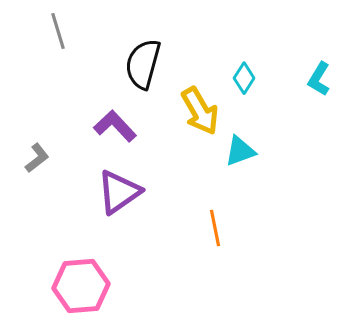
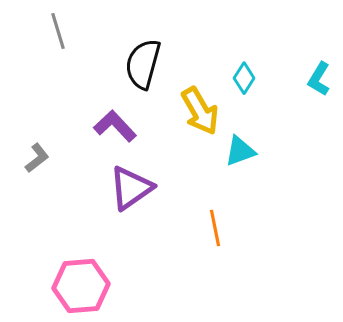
purple triangle: moved 12 px right, 4 px up
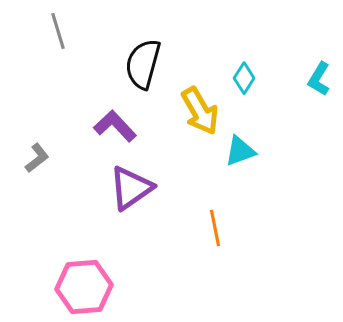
pink hexagon: moved 3 px right, 1 px down
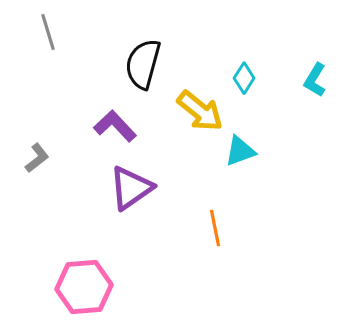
gray line: moved 10 px left, 1 px down
cyan L-shape: moved 4 px left, 1 px down
yellow arrow: rotated 21 degrees counterclockwise
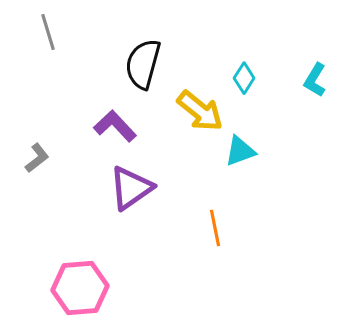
pink hexagon: moved 4 px left, 1 px down
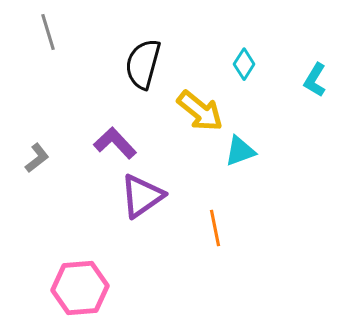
cyan diamond: moved 14 px up
purple L-shape: moved 17 px down
purple triangle: moved 11 px right, 8 px down
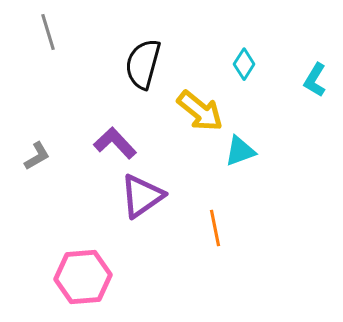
gray L-shape: moved 2 px up; rotated 8 degrees clockwise
pink hexagon: moved 3 px right, 11 px up
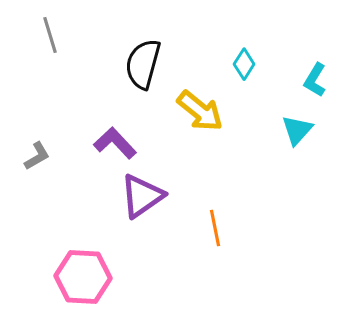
gray line: moved 2 px right, 3 px down
cyan triangle: moved 57 px right, 21 px up; rotated 28 degrees counterclockwise
pink hexagon: rotated 8 degrees clockwise
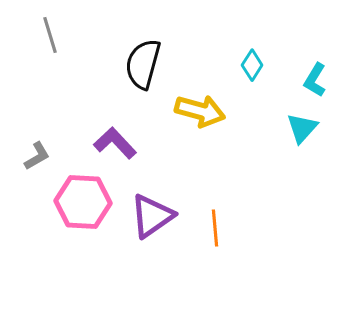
cyan diamond: moved 8 px right, 1 px down
yellow arrow: rotated 24 degrees counterclockwise
cyan triangle: moved 5 px right, 2 px up
purple triangle: moved 10 px right, 20 px down
orange line: rotated 6 degrees clockwise
pink hexagon: moved 75 px up
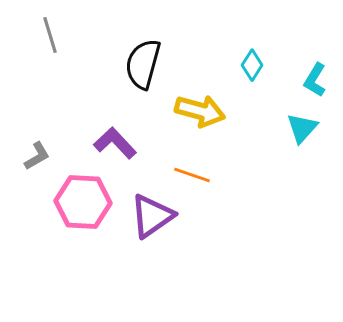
orange line: moved 23 px left, 53 px up; rotated 66 degrees counterclockwise
